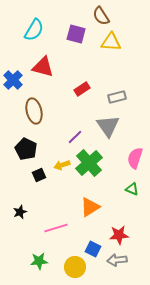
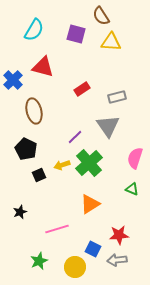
orange triangle: moved 3 px up
pink line: moved 1 px right, 1 px down
green star: rotated 18 degrees counterclockwise
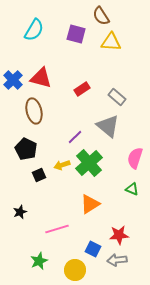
red triangle: moved 2 px left, 11 px down
gray rectangle: rotated 54 degrees clockwise
gray triangle: rotated 15 degrees counterclockwise
yellow circle: moved 3 px down
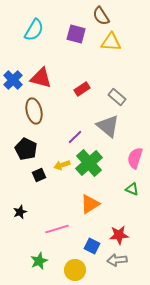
blue square: moved 1 px left, 3 px up
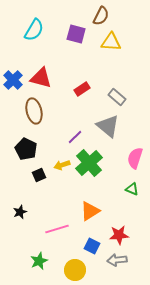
brown semicircle: rotated 120 degrees counterclockwise
orange triangle: moved 7 px down
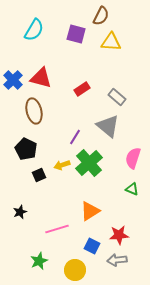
purple line: rotated 14 degrees counterclockwise
pink semicircle: moved 2 px left
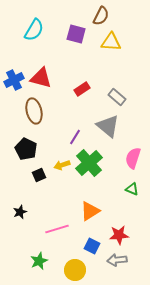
blue cross: moved 1 px right; rotated 18 degrees clockwise
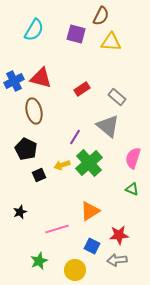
blue cross: moved 1 px down
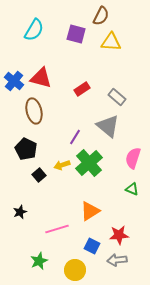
blue cross: rotated 24 degrees counterclockwise
black square: rotated 16 degrees counterclockwise
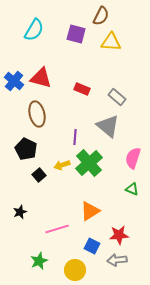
red rectangle: rotated 56 degrees clockwise
brown ellipse: moved 3 px right, 3 px down
purple line: rotated 28 degrees counterclockwise
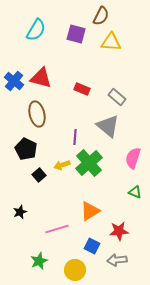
cyan semicircle: moved 2 px right
green triangle: moved 3 px right, 3 px down
red star: moved 4 px up
